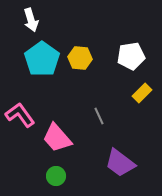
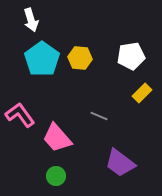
gray line: rotated 42 degrees counterclockwise
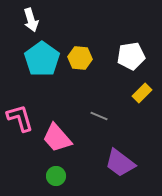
pink L-shape: moved 3 px down; rotated 20 degrees clockwise
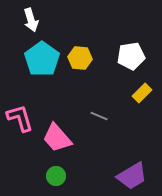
purple trapezoid: moved 12 px right, 13 px down; rotated 68 degrees counterclockwise
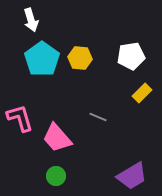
gray line: moved 1 px left, 1 px down
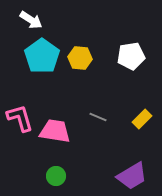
white arrow: rotated 40 degrees counterclockwise
cyan pentagon: moved 3 px up
yellow rectangle: moved 26 px down
pink trapezoid: moved 2 px left, 7 px up; rotated 140 degrees clockwise
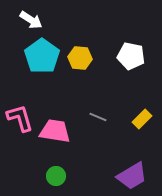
white pentagon: rotated 20 degrees clockwise
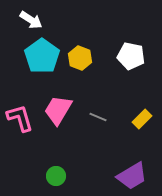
yellow hexagon: rotated 15 degrees clockwise
pink trapezoid: moved 3 px right, 21 px up; rotated 68 degrees counterclockwise
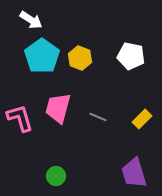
pink trapezoid: moved 2 px up; rotated 16 degrees counterclockwise
purple trapezoid: moved 2 px right, 3 px up; rotated 104 degrees clockwise
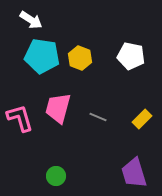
cyan pentagon: rotated 28 degrees counterclockwise
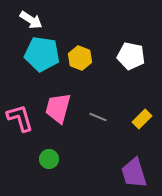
cyan pentagon: moved 2 px up
green circle: moved 7 px left, 17 px up
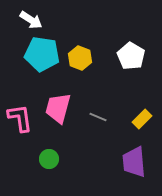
white pentagon: rotated 20 degrees clockwise
pink L-shape: rotated 8 degrees clockwise
purple trapezoid: moved 11 px up; rotated 12 degrees clockwise
